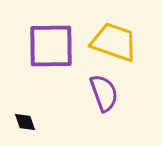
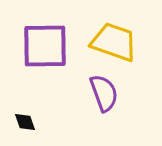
purple square: moved 6 px left
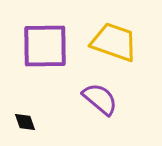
purple semicircle: moved 4 px left, 6 px down; rotated 30 degrees counterclockwise
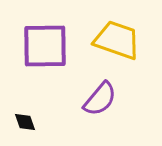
yellow trapezoid: moved 3 px right, 2 px up
purple semicircle: rotated 90 degrees clockwise
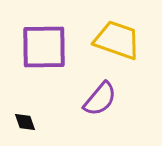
purple square: moved 1 px left, 1 px down
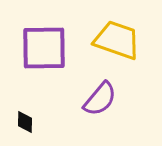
purple square: moved 1 px down
black diamond: rotated 20 degrees clockwise
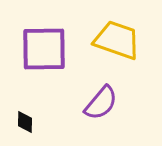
purple square: moved 1 px down
purple semicircle: moved 1 px right, 4 px down
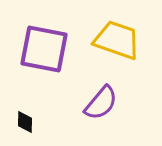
purple square: rotated 12 degrees clockwise
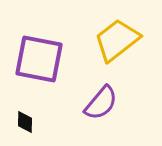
yellow trapezoid: rotated 57 degrees counterclockwise
purple square: moved 5 px left, 10 px down
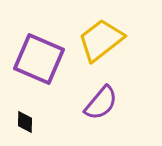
yellow trapezoid: moved 16 px left
purple square: rotated 12 degrees clockwise
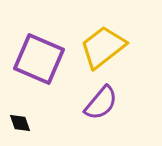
yellow trapezoid: moved 2 px right, 7 px down
black diamond: moved 5 px left, 1 px down; rotated 20 degrees counterclockwise
